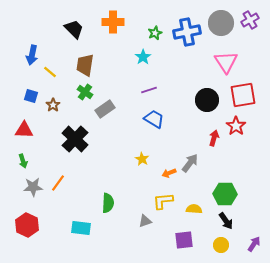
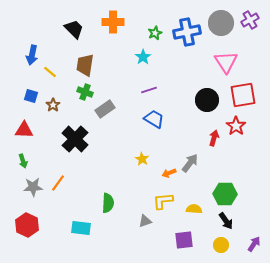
green cross: rotated 14 degrees counterclockwise
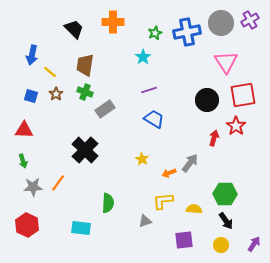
brown star: moved 3 px right, 11 px up
black cross: moved 10 px right, 11 px down
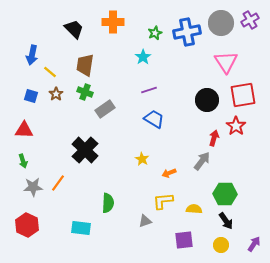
gray arrow: moved 12 px right, 2 px up
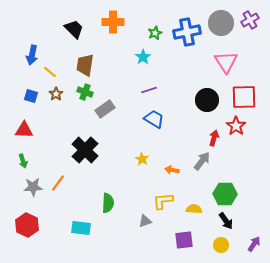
red square: moved 1 px right, 2 px down; rotated 8 degrees clockwise
orange arrow: moved 3 px right, 3 px up; rotated 32 degrees clockwise
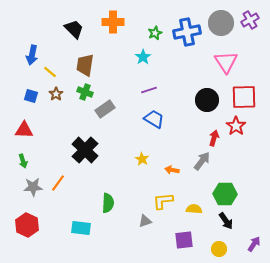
yellow circle: moved 2 px left, 4 px down
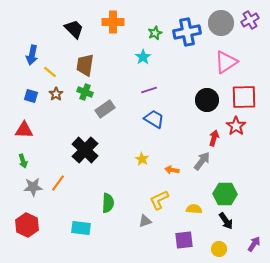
pink triangle: rotated 30 degrees clockwise
yellow L-shape: moved 4 px left, 1 px up; rotated 20 degrees counterclockwise
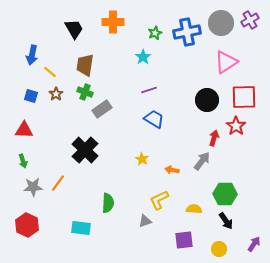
black trapezoid: rotated 15 degrees clockwise
gray rectangle: moved 3 px left
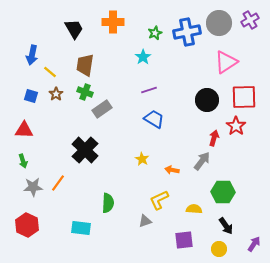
gray circle: moved 2 px left
green hexagon: moved 2 px left, 2 px up
black arrow: moved 5 px down
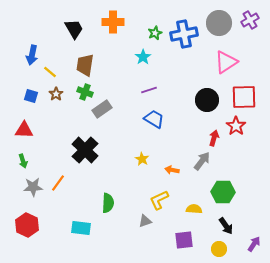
blue cross: moved 3 px left, 2 px down
